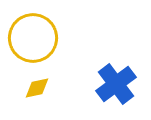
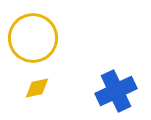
blue cross: moved 7 px down; rotated 12 degrees clockwise
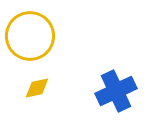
yellow circle: moved 3 px left, 2 px up
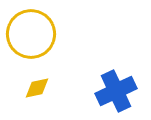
yellow circle: moved 1 px right, 2 px up
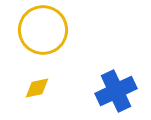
yellow circle: moved 12 px right, 4 px up
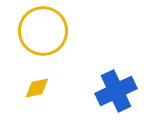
yellow circle: moved 1 px down
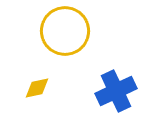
yellow circle: moved 22 px right
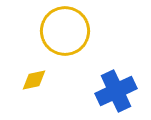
yellow diamond: moved 3 px left, 8 px up
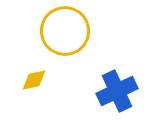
blue cross: moved 1 px right
